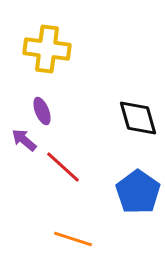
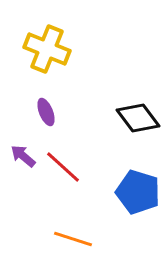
yellow cross: rotated 15 degrees clockwise
purple ellipse: moved 4 px right, 1 px down
black diamond: rotated 21 degrees counterclockwise
purple arrow: moved 1 px left, 16 px down
blue pentagon: rotated 18 degrees counterclockwise
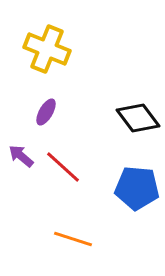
purple ellipse: rotated 52 degrees clockwise
purple arrow: moved 2 px left
blue pentagon: moved 1 px left, 4 px up; rotated 12 degrees counterclockwise
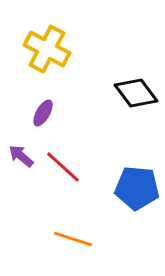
yellow cross: rotated 6 degrees clockwise
purple ellipse: moved 3 px left, 1 px down
black diamond: moved 2 px left, 25 px up
